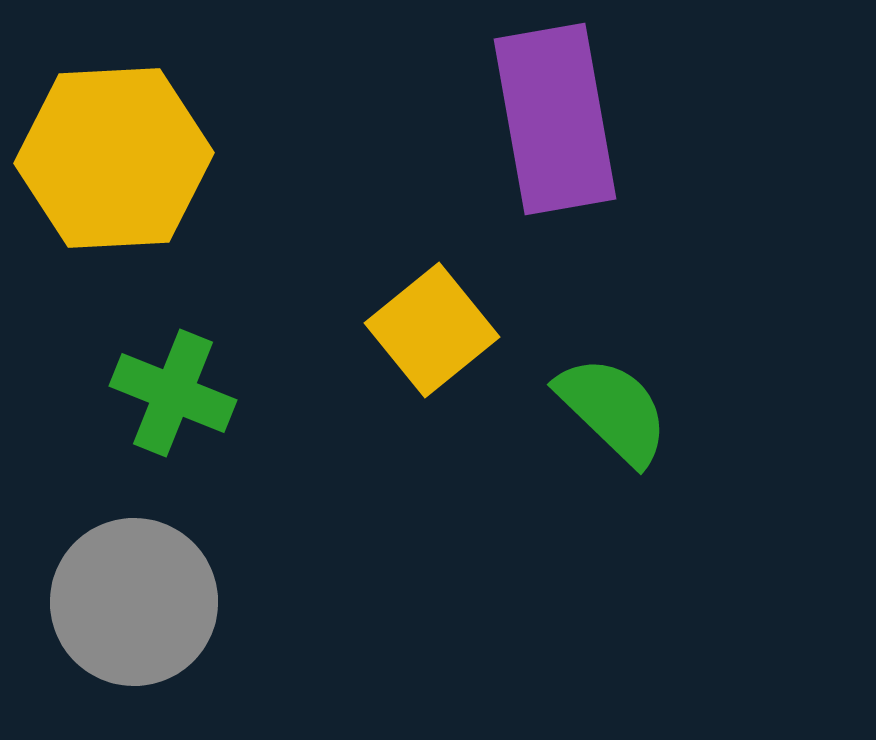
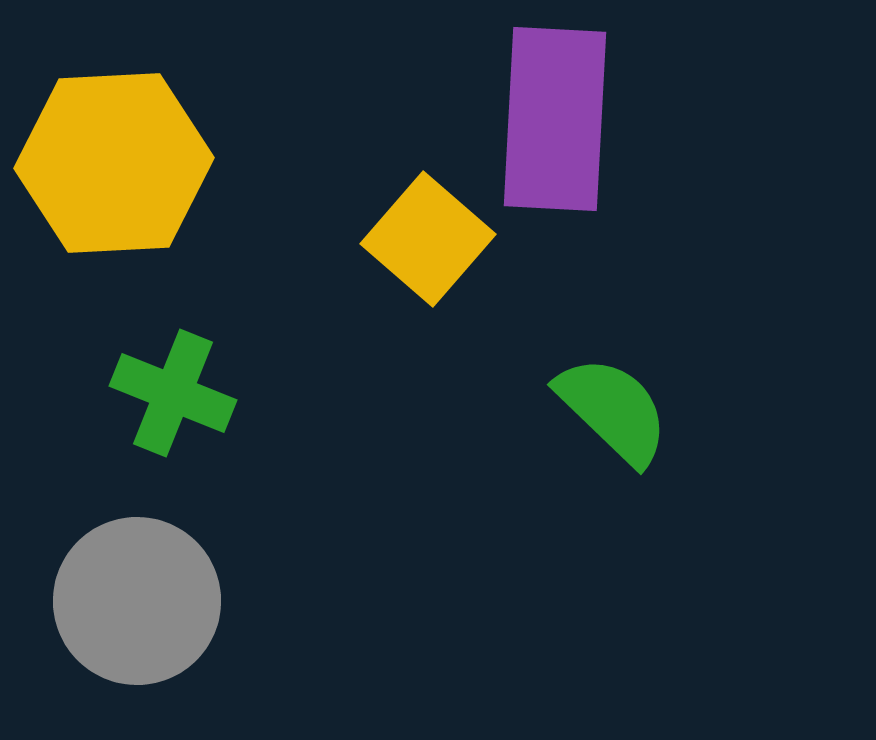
purple rectangle: rotated 13 degrees clockwise
yellow hexagon: moved 5 px down
yellow square: moved 4 px left, 91 px up; rotated 10 degrees counterclockwise
gray circle: moved 3 px right, 1 px up
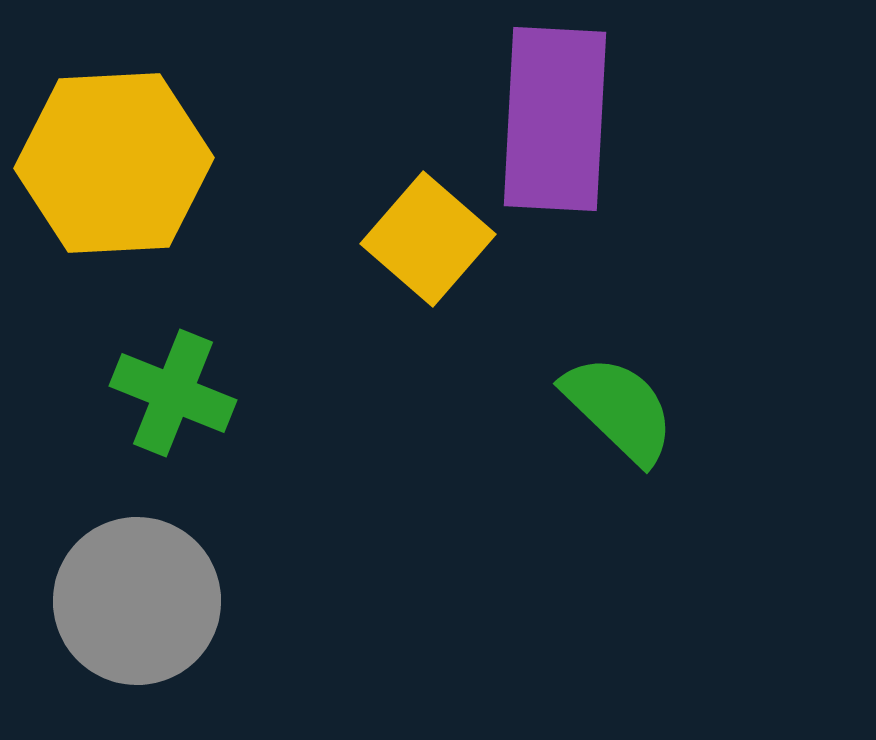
green semicircle: moved 6 px right, 1 px up
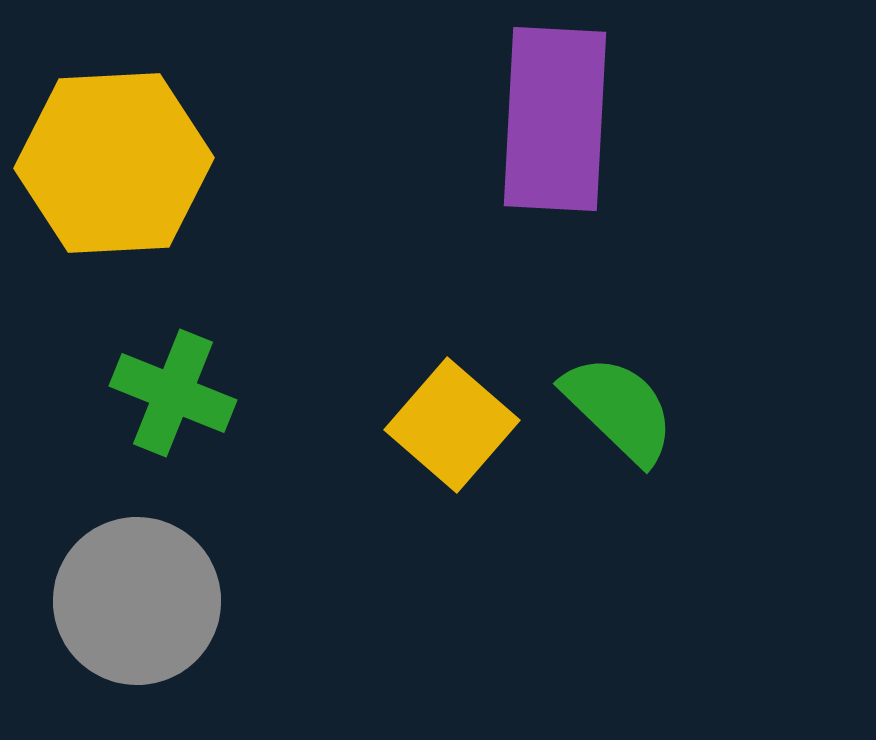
yellow square: moved 24 px right, 186 px down
